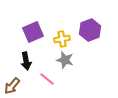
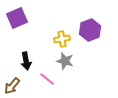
purple square: moved 16 px left, 14 px up
gray star: moved 1 px down
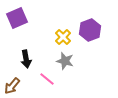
yellow cross: moved 1 px right, 2 px up; rotated 35 degrees counterclockwise
black arrow: moved 2 px up
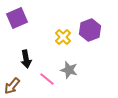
gray star: moved 4 px right, 9 px down
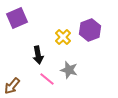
black arrow: moved 12 px right, 4 px up
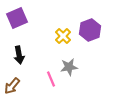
yellow cross: moved 1 px up
black arrow: moved 19 px left
gray star: moved 3 px up; rotated 24 degrees counterclockwise
pink line: moved 4 px right; rotated 28 degrees clockwise
